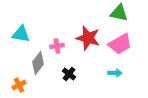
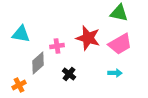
gray diamond: rotated 10 degrees clockwise
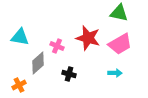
cyan triangle: moved 1 px left, 3 px down
pink cross: rotated 32 degrees clockwise
black cross: rotated 24 degrees counterclockwise
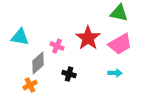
red star: rotated 20 degrees clockwise
orange cross: moved 11 px right
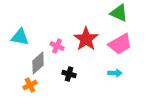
green triangle: rotated 12 degrees clockwise
red star: moved 2 px left, 1 px down
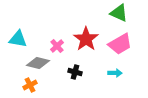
cyan triangle: moved 2 px left, 2 px down
pink cross: rotated 24 degrees clockwise
gray diamond: rotated 55 degrees clockwise
black cross: moved 6 px right, 2 px up
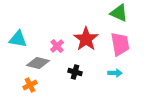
pink trapezoid: rotated 70 degrees counterclockwise
